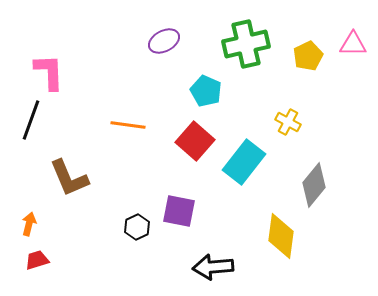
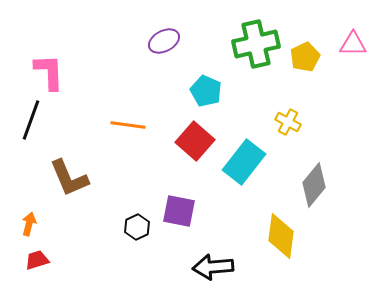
green cross: moved 10 px right
yellow pentagon: moved 3 px left, 1 px down
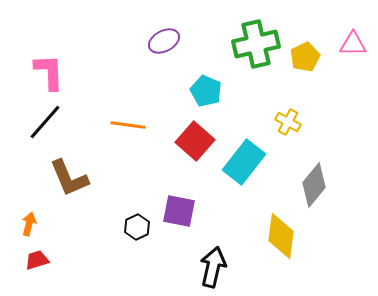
black line: moved 14 px right, 2 px down; rotated 21 degrees clockwise
black arrow: rotated 108 degrees clockwise
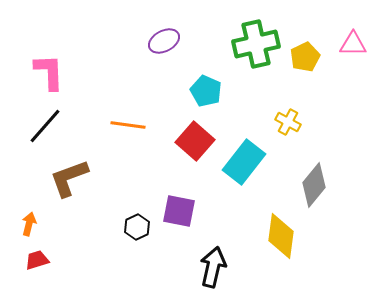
black line: moved 4 px down
brown L-shape: rotated 93 degrees clockwise
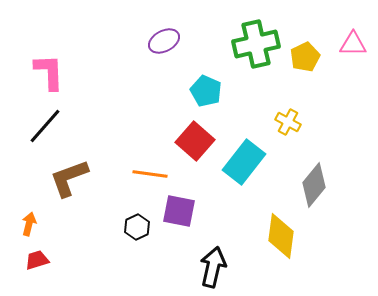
orange line: moved 22 px right, 49 px down
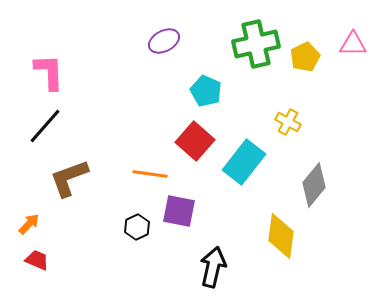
orange arrow: rotated 30 degrees clockwise
red trapezoid: rotated 40 degrees clockwise
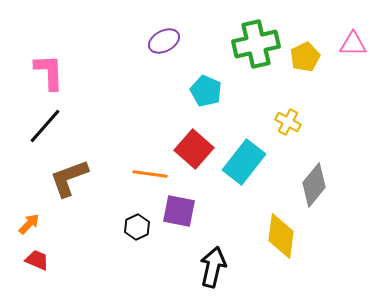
red square: moved 1 px left, 8 px down
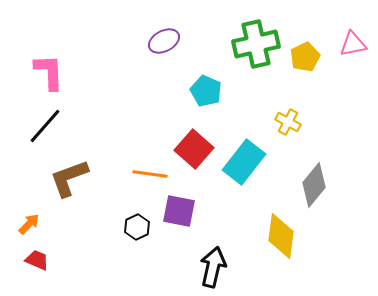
pink triangle: rotated 12 degrees counterclockwise
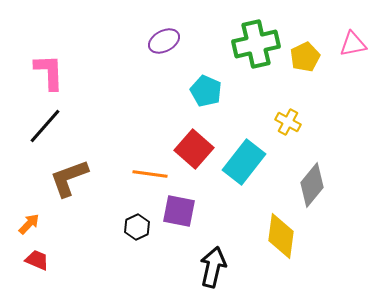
gray diamond: moved 2 px left
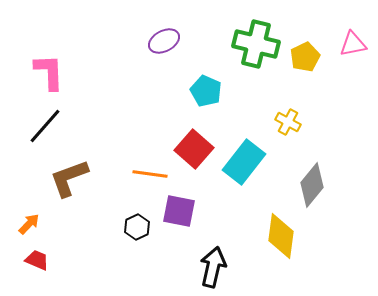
green cross: rotated 27 degrees clockwise
